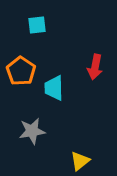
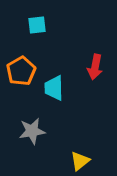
orange pentagon: rotated 8 degrees clockwise
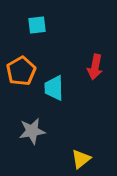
yellow triangle: moved 1 px right, 2 px up
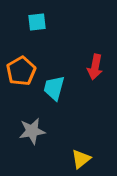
cyan square: moved 3 px up
cyan trapezoid: rotated 16 degrees clockwise
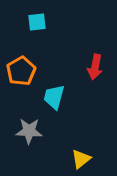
cyan trapezoid: moved 9 px down
gray star: moved 3 px left; rotated 12 degrees clockwise
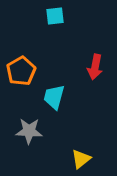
cyan square: moved 18 px right, 6 px up
